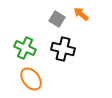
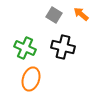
gray square: moved 3 px left, 4 px up
black cross: moved 2 px up
orange ellipse: rotated 55 degrees clockwise
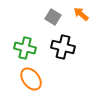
gray square: moved 1 px left, 2 px down
green cross: rotated 10 degrees counterclockwise
orange ellipse: rotated 55 degrees counterclockwise
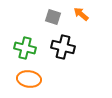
gray square: rotated 14 degrees counterclockwise
orange ellipse: moved 2 px left; rotated 45 degrees counterclockwise
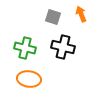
orange arrow: rotated 28 degrees clockwise
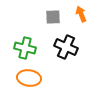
gray square: rotated 21 degrees counterclockwise
black cross: moved 3 px right; rotated 10 degrees clockwise
orange ellipse: moved 1 px up
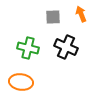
green cross: moved 3 px right
orange ellipse: moved 8 px left, 4 px down
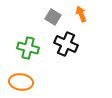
gray square: rotated 35 degrees clockwise
black cross: moved 3 px up
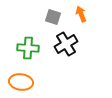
gray square: rotated 14 degrees counterclockwise
black cross: rotated 35 degrees clockwise
green cross: rotated 10 degrees counterclockwise
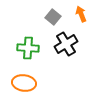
gray square: rotated 21 degrees clockwise
orange ellipse: moved 3 px right, 1 px down
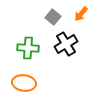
orange arrow: rotated 119 degrees counterclockwise
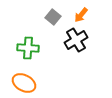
orange arrow: moved 1 px down
black cross: moved 10 px right, 4 px up
orange ellipse: rotated 20 degrees clockwise
